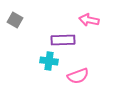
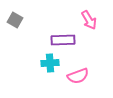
pink arrow: rotated 132 degrees counterclockwise
cyan cross: moved 1 px right, 2 px down; rotated 12 degrees counterclockwise
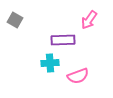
pink arrow: rotated 66 degrees clockwise
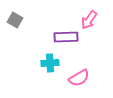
purple rectangle: moved 3 px right, 3 px up
pink semicircle: moved 1 px right, 2 px down; rotated 10 degrees counterclockwise
